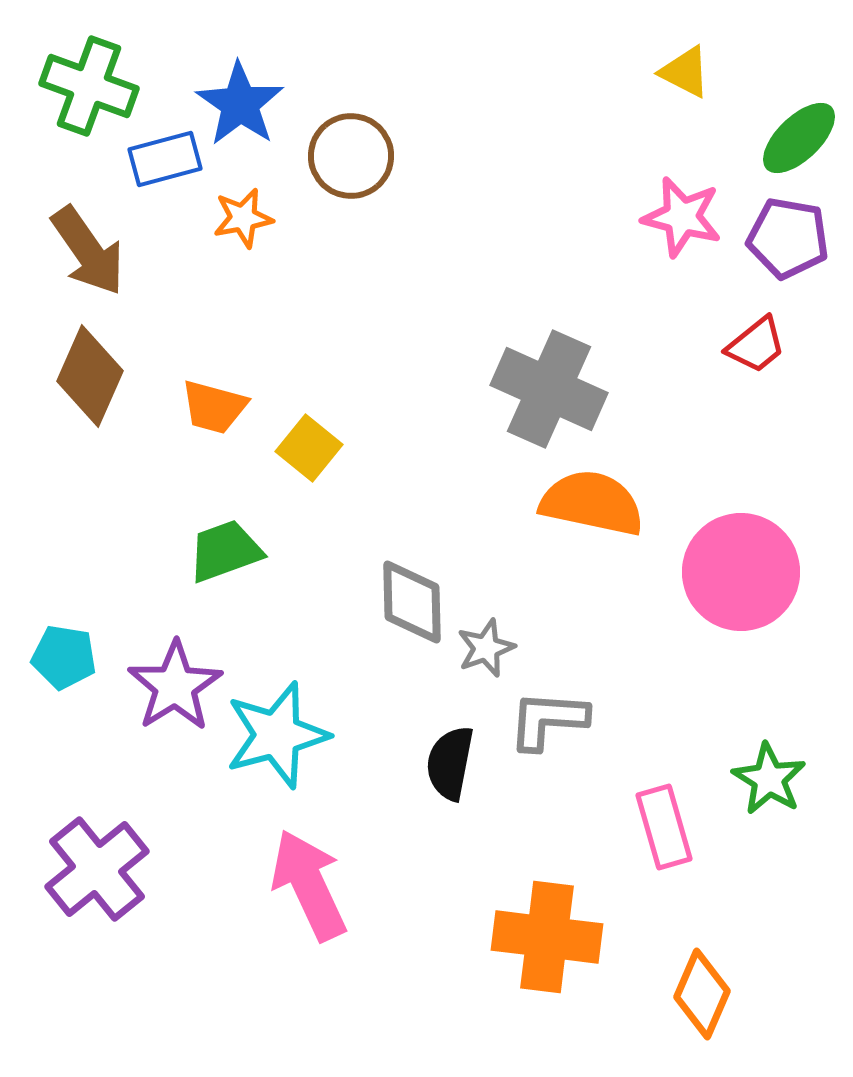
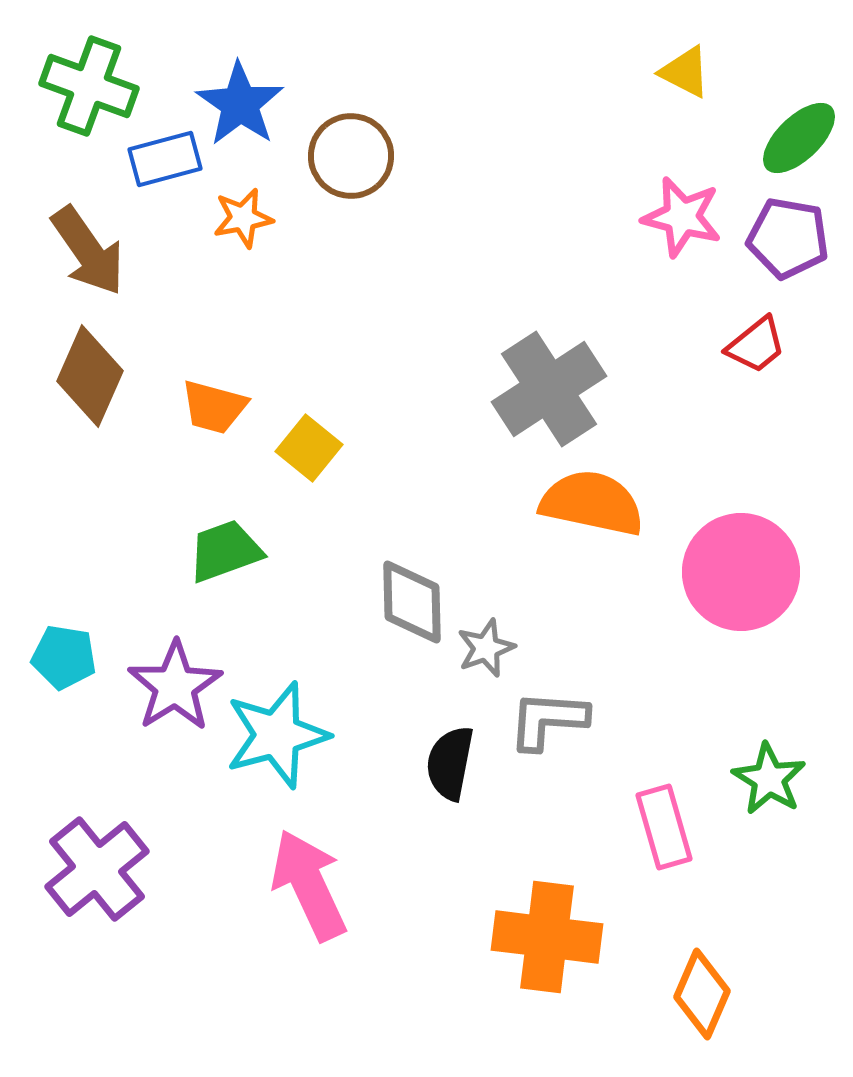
gray cross: rotated 33 degrees clockwise
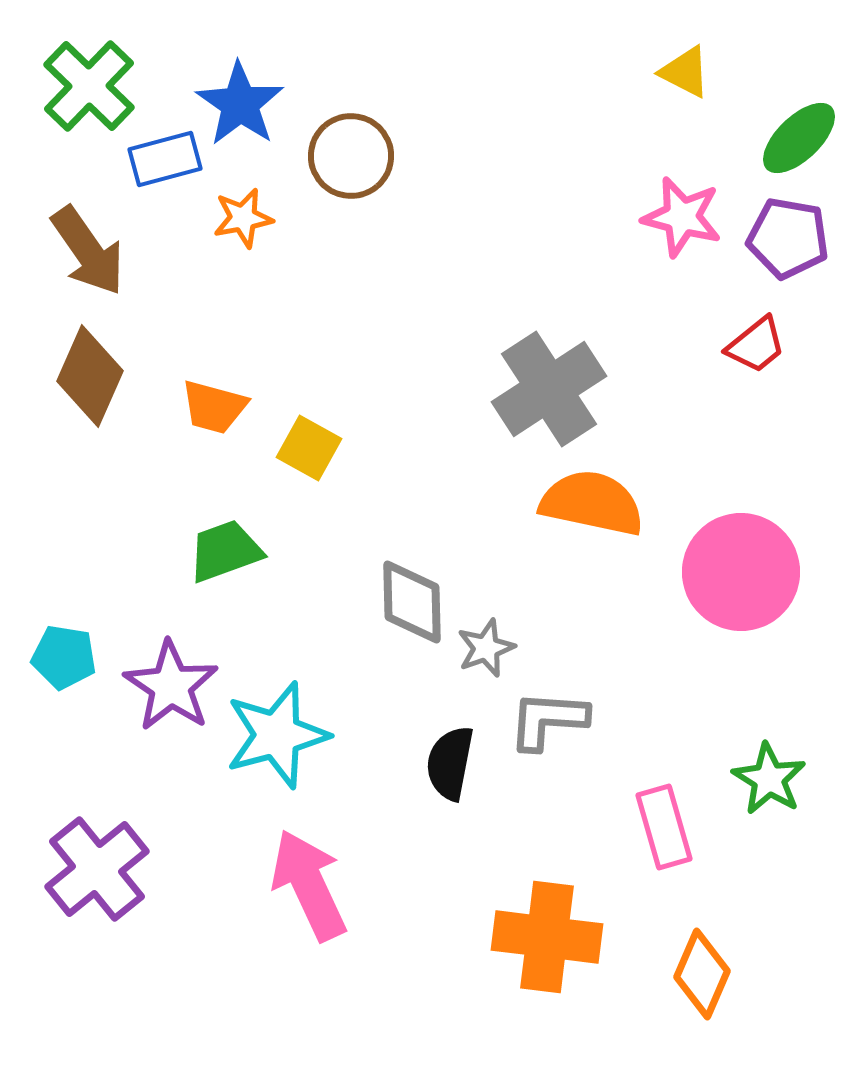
green cross: rotated 24 degrees clockwise
yellow square: rotated 10 degrees counterclockwise
purple star: moved 4 px left; rotated 6 degrees counterclockwise
orange diamond: moved 20 px up
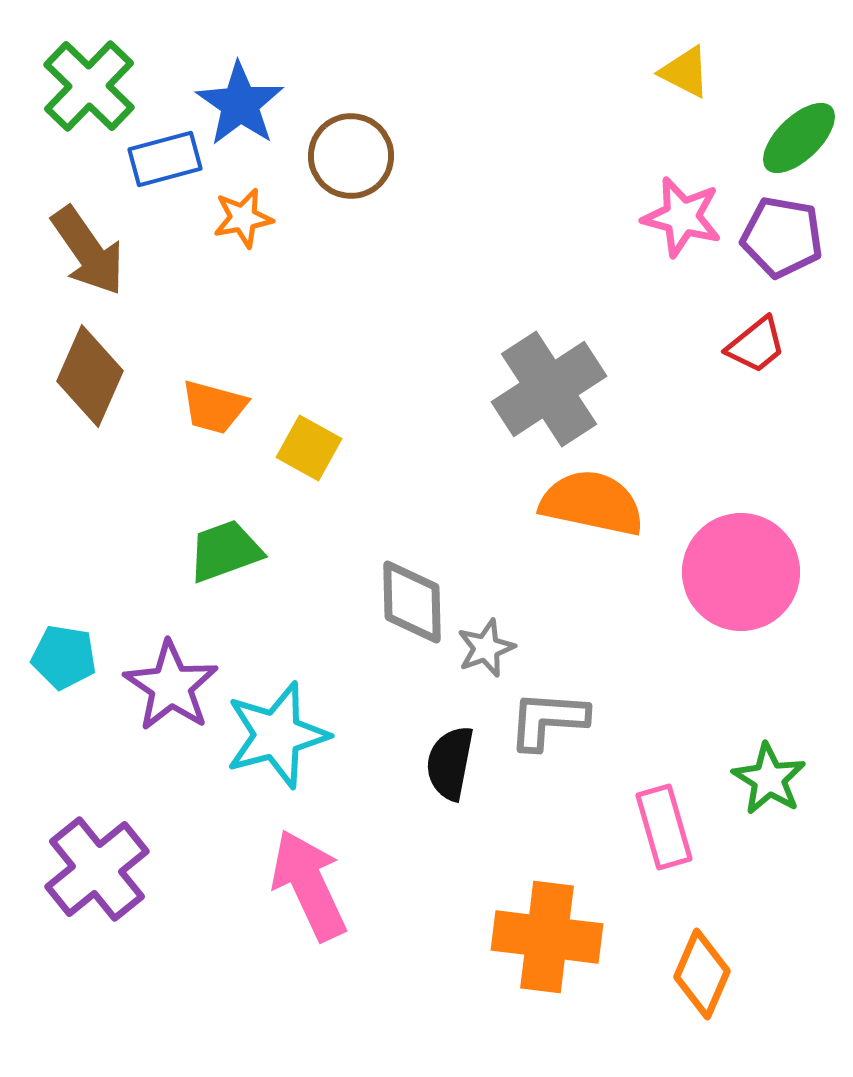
purple pentagon: moved 6 px left, 1 px up
